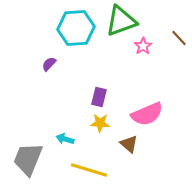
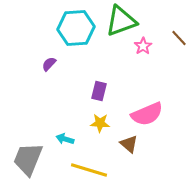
purple rectangle: moved 6 px up
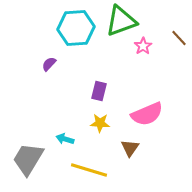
brown triangle: moved 1 px right, 4 px down; rotated 24 degrees clockwise
gray trapezoid: rotated 9 degrees clockwise
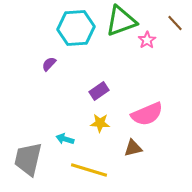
brown line: moved 4 px left, 15 px up
pink star: moved 4 px right, 6 px up
purple rectangle: rotated 42 degrees clockwise
brown triangle: moved 3 px right; rotated 42 degrees clockwise
gray trapezoid: rotated 18 degrees counterclockwise
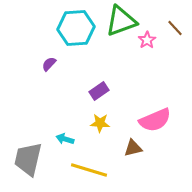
brown line: moved 5 px down
pink semicircle: moved 8 px right, 6 px down
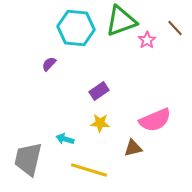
cyan hexagon: rotated 9 degrees clockwise
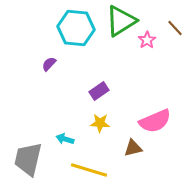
green triangle: rotated 12 degrees counterclockwise
pink semicircle: moved 1 px down
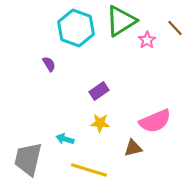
cyan hexagon: rotated 15 degrees clockwise
purple semicircle: rotated 105 degrees clockwise
